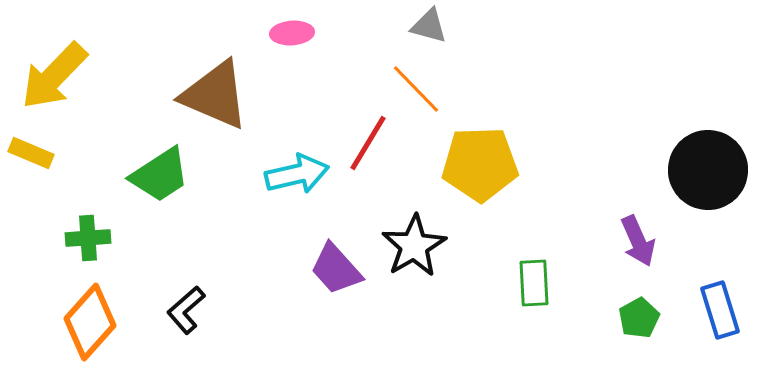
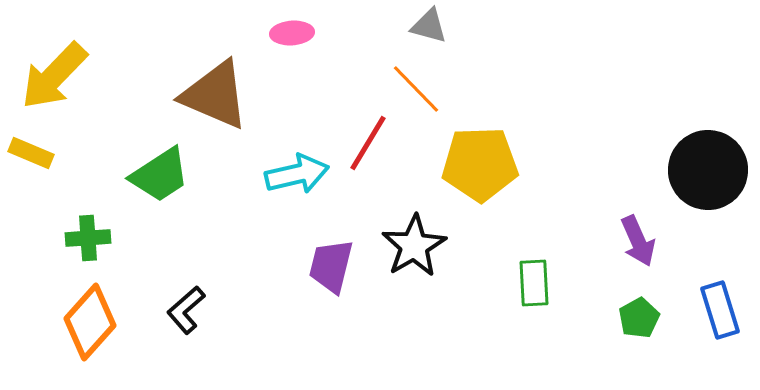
purple trapezoid: moved 5 px left, 3 px up; rotated 56 degrees clockwise
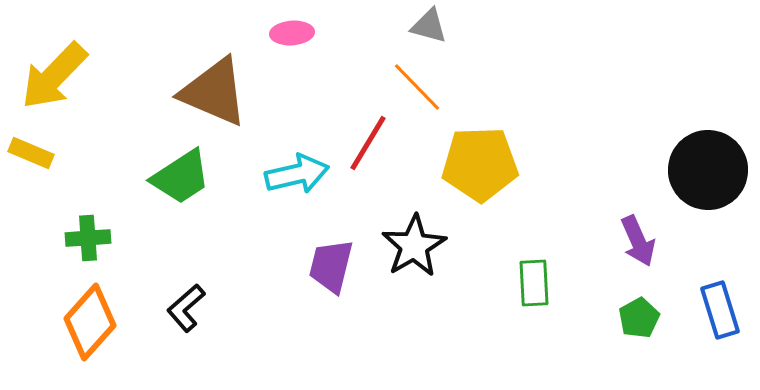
orange line: moved 1 px right, 2 px up
brown triangle: moved 1 px left, 3 px up
green trapezoid: moved 21 px right, 2 px down
black L-shape: moved 2 px up
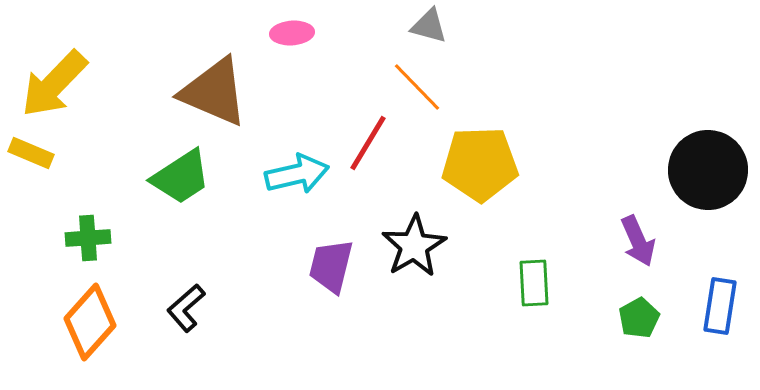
yellow arrow: moved 8 px down
blue rectangle: moved 4 px up; rotated 26 degrees clockwise
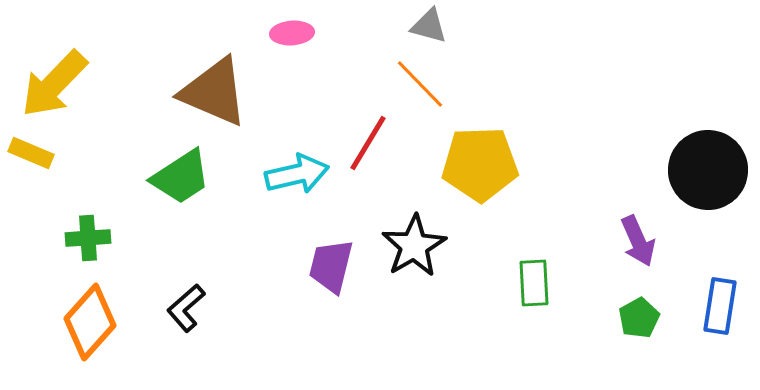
orange line: moved 3 px right, 3 px up
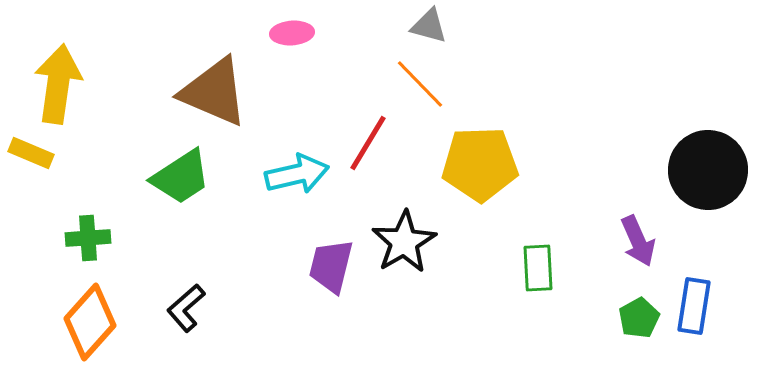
yellow arrow: moved 4 px right; rotated 144 degrees clockwise
black star: moved 10 px left, 4 px up
green rectangle: moved 4 px right, 15 px up
blue rectangle: moved 26 px left
